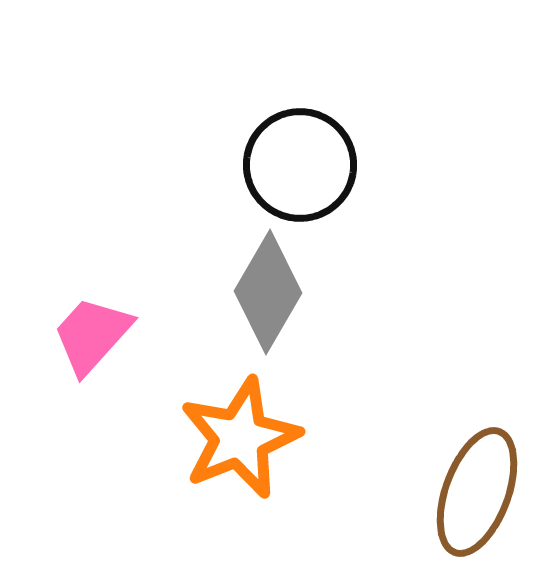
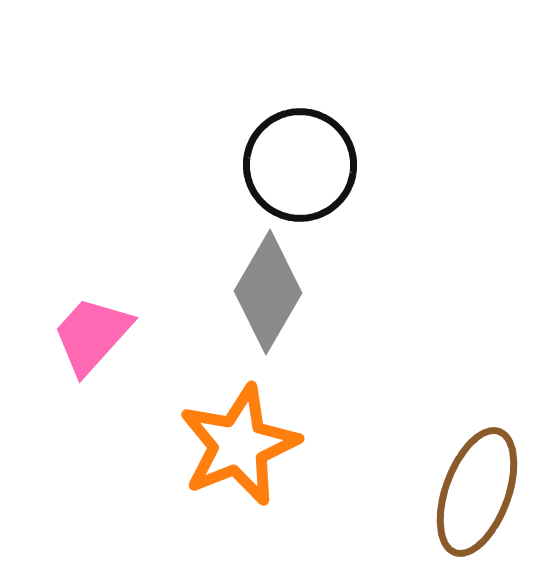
orange star: moved 1 px left, 7 px down
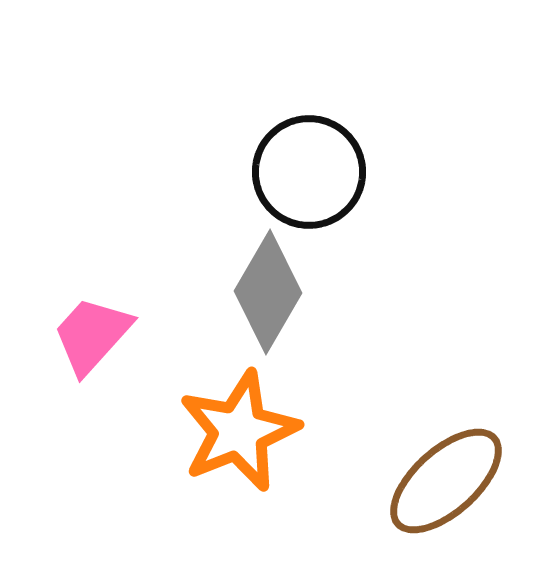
black circle: moved 9 px right, 7 px down
orange star: moved 14 px up
brown ellipse: moved 31 px left, 11 px up; rotated 28 degrees clockwise
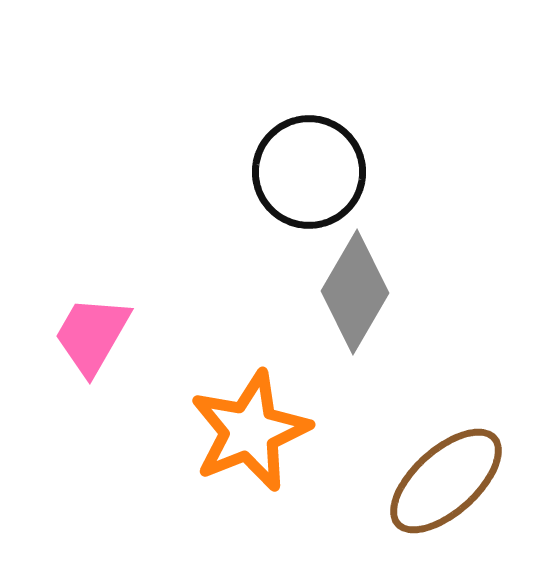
gray diamond: moved 87 px right
pink trapezoid: rotated 12 degrees counterclockwise
orange star: moved 11 px right
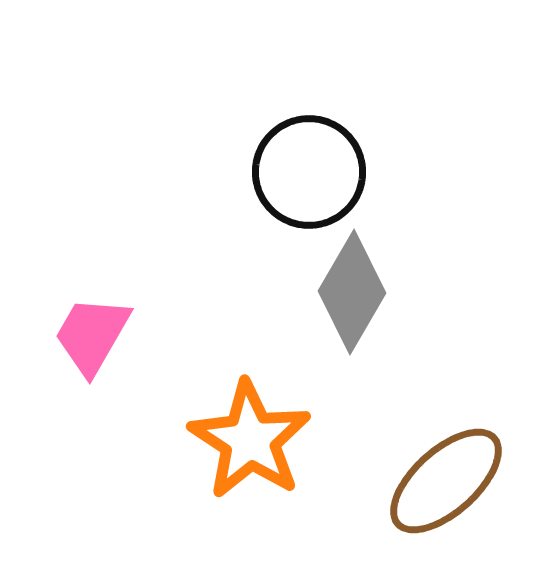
gray diamond: moved 3 px left
orange star: moved 9 px down; rotated 17 degrees counterclockwise
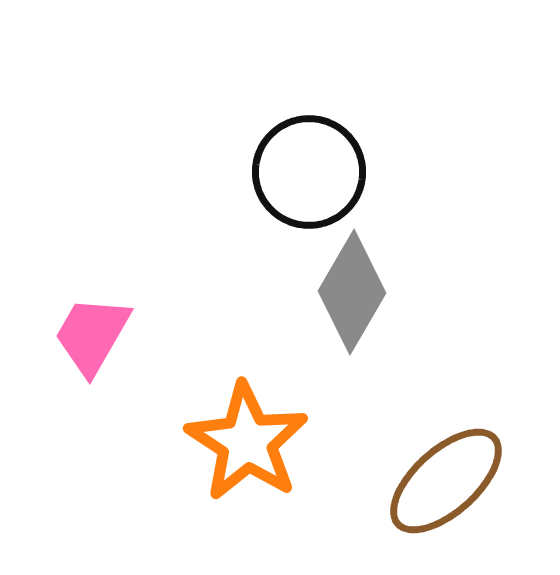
orange star: moved 3 px left, 2 px down
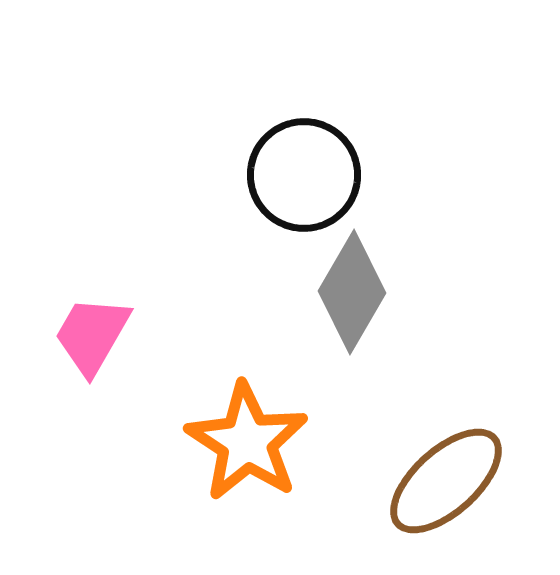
black circle: moved 5 px left, 3 px down
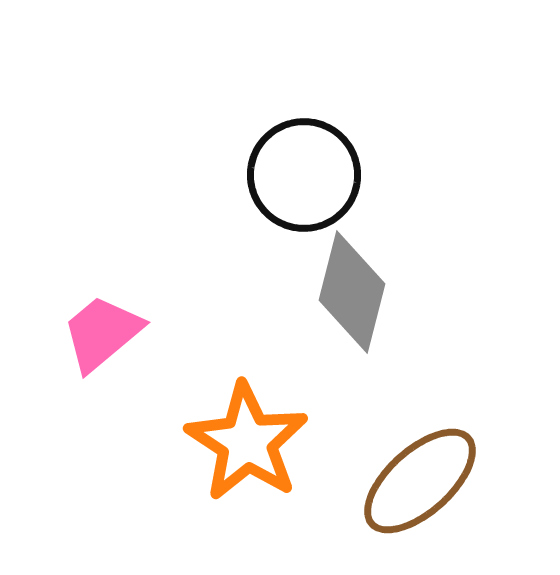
gray diamond: rotated 16 degrees counterclockwise
pink trapezoid: moved 10 px right, 2 px up; rotated 20 degrees clockwise
brown ellipse: moved 26 px left
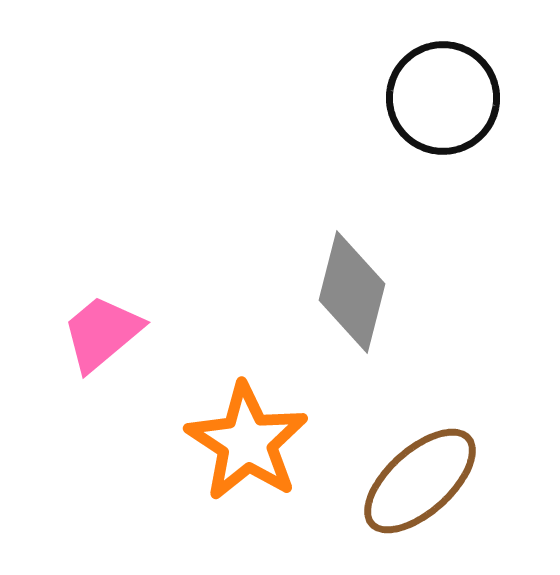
black circle: moved 139 px right, 77 px up
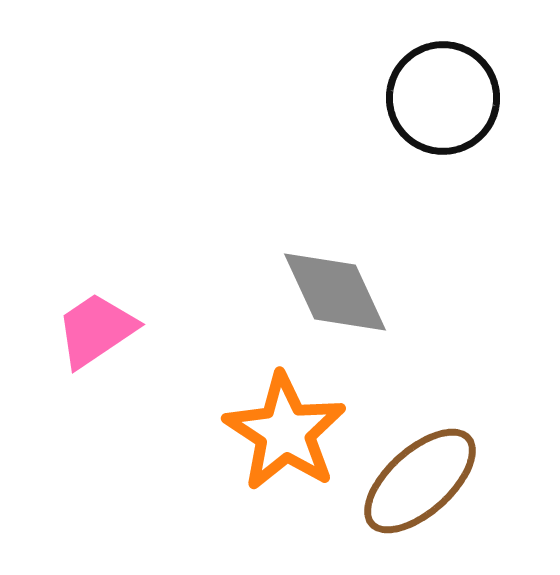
gray diamond: moved 17 px left; rotated 39 degrees counterclockwise
pink trapezoid: moved 6 px left, 3 px up; rotated 6 degrees clockwise
orange star: moved 38 px right, 10 px up
